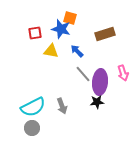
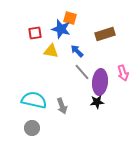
gray line: moved 1 px left, 2 px up
cyan semicircle: moved 1 px right, 7 px up; rotated 140 degrees counterclockwise
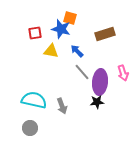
gray circle: moved 2 px left
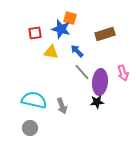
yellow triangle: moved 1 px down
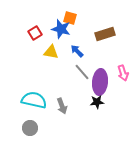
red square: rotated 24 degrees counterclockwise
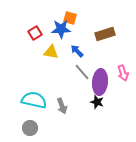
blue star: rotated 18 degrees counterclockwise
black star: rotated 24 degrees clockwise
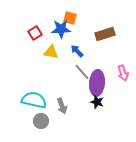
purple ellipse: moved 3 px left, 1 px down
gray circle: moved 11 px right, 7 px up
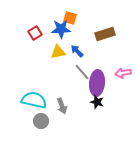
yellow triangle: moved 7 px right; rotated 21 degrees counterclockwise
pink arrow: rotated 98 degrees clockwise
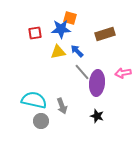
red square: rotated 24 degrees clockwise
black star: moved 14 px down
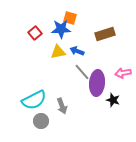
red square: rotated 32 degrees counterclockwise
blue arrow: rotated 24 degrees counterclockwise
cyan semicircle: rotated 140 degrees clockwise
black star: moved 16 px right, 16 px up
